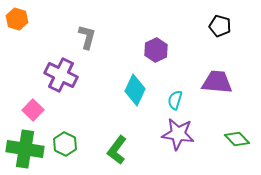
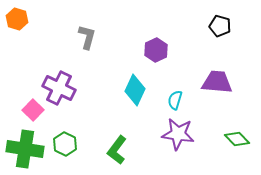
purple cross: moved 2 px left, 13 px down
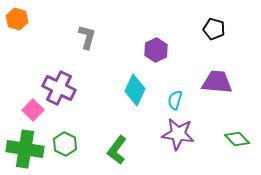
black pentagon: moved 6 px left, 3 px down
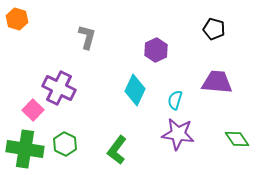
green diamond: rotated 10 degrees clockwise
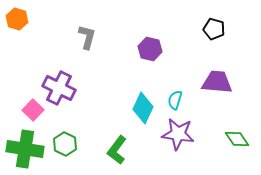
purple hexagon: moved 6 px left, 1 px up; rotated 20 degrees counterclockwise
cyan diamond: moved 8 px right, 18 px down
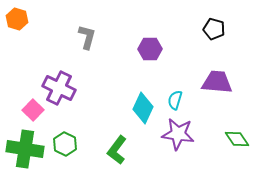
purple hexagon: rotated 15 degrees counterclockwise
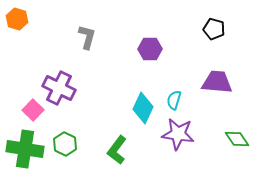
cyan semicircle: moved 1 px left
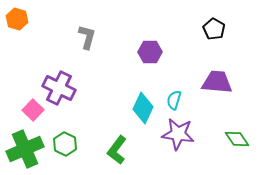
black pentagon: rotated 15 degrees clockwise
purple hexagon: moved 3 px down
green cross: rotated 33 degrees counterclockwise
